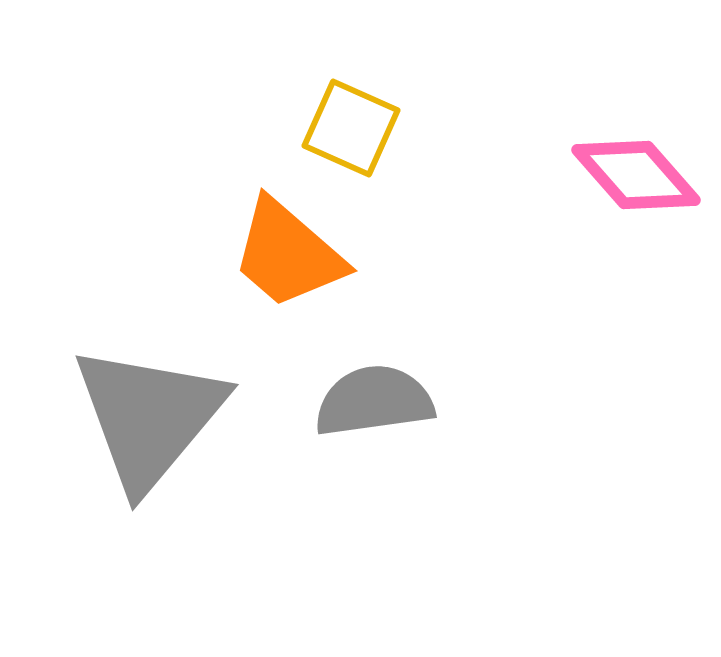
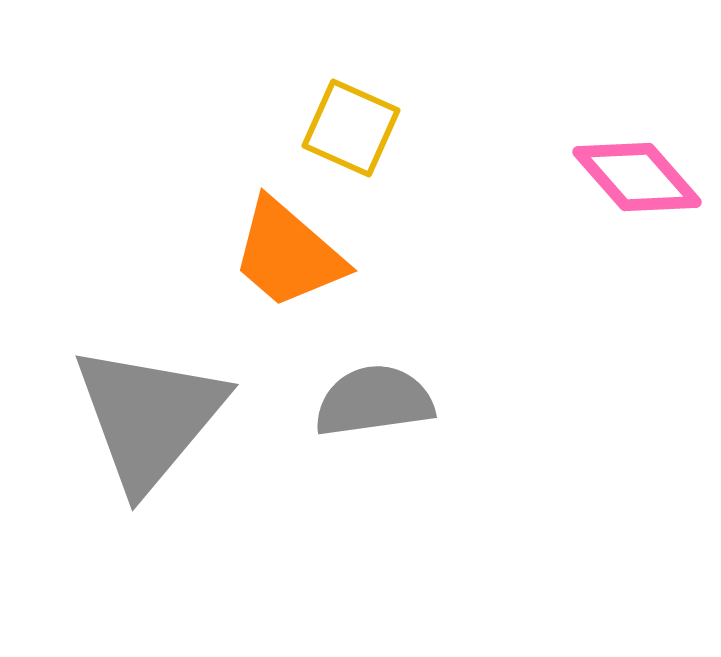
pink diamond: moved 1 px right, 2 px down
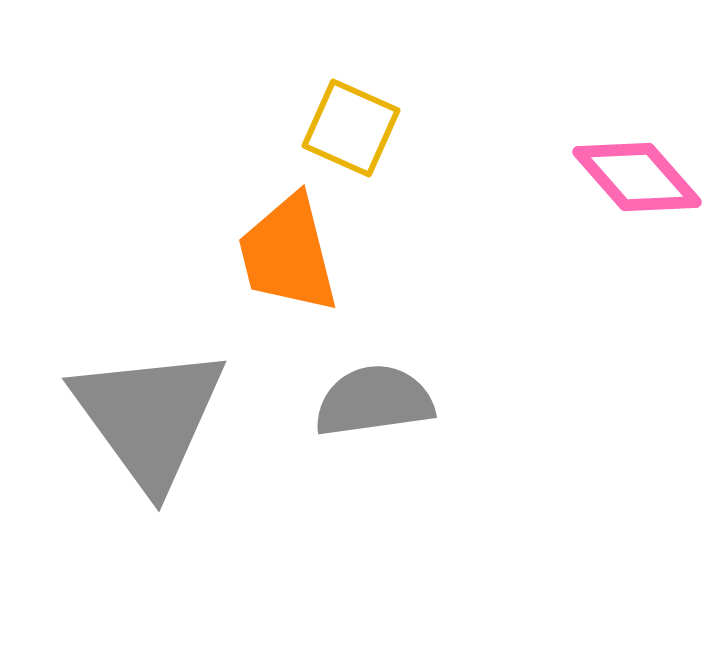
orange trapezoid: rotated 35 degrees clockwise
gray triangle: rotated 16 degrees counterclockwise
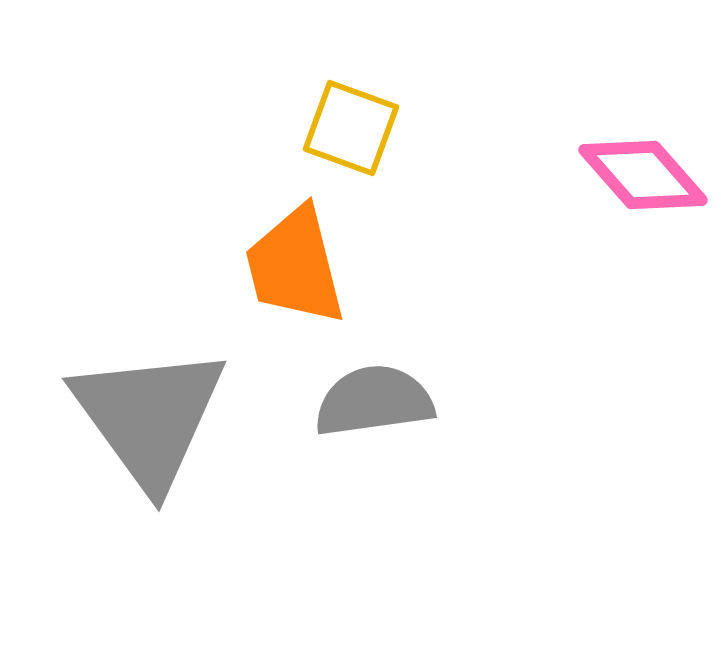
yellow square: rotated 4 degrees counterclockwise
pink diamond: moved 6 px right, 2 px up
orange trapezoid: moved 7 px right, 12 px down
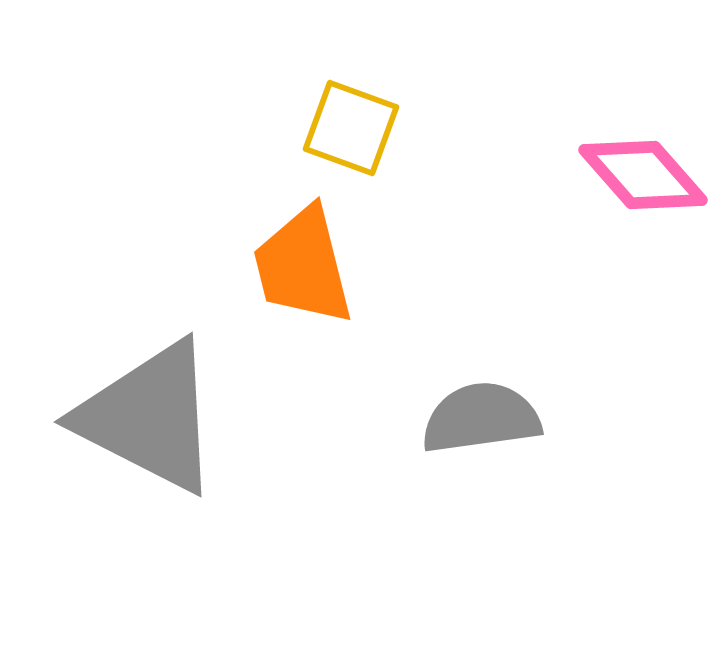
orange trapezoid: moved 8 px right
gray semicircle: moved 107 px right, 17 px down
gray triangle: rotated 27 degrees counterclockwise
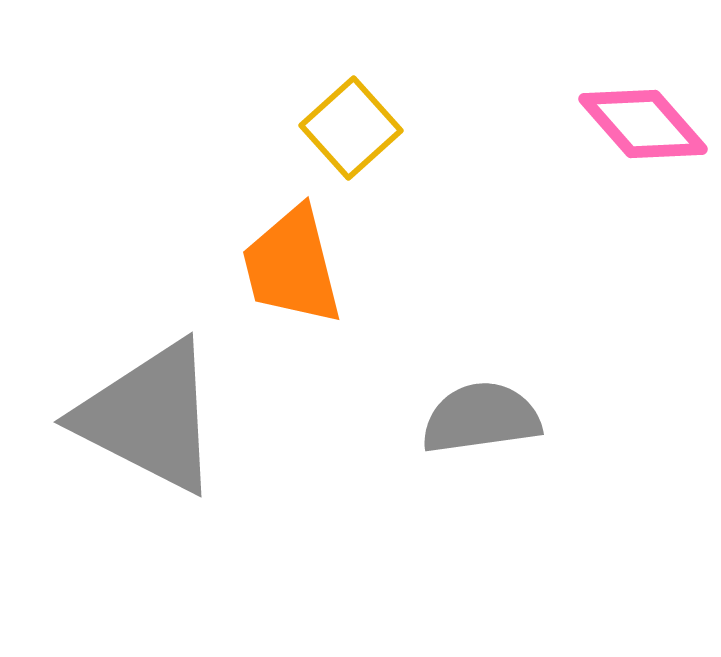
yellow square: rotated 28 degrees clockwise
pink diamond: moved 51 px up
orange trapezoid: moved 11 px left
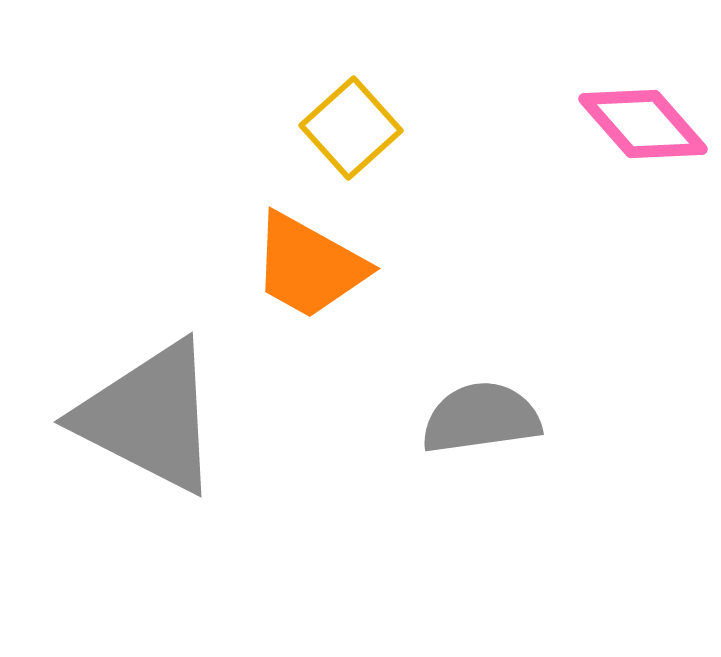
orange trapezoid: moved 17 px right; rotated 47 degrees counterclockwise
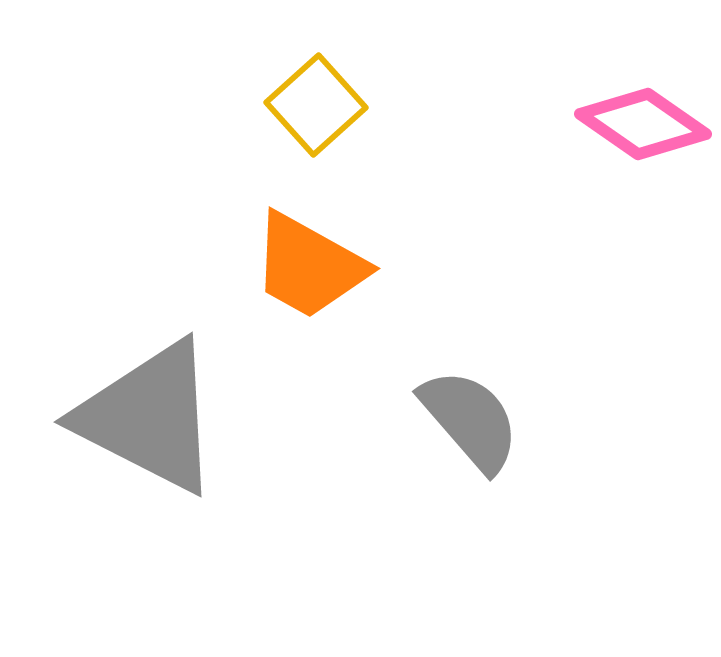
pink diamond: rotated 14 degrees counterclockwise
yellow square: moved 35 px left, 23 px up
gray semicircle: moved 11 px left, 2 px down; rotated 57 degrees clockwise
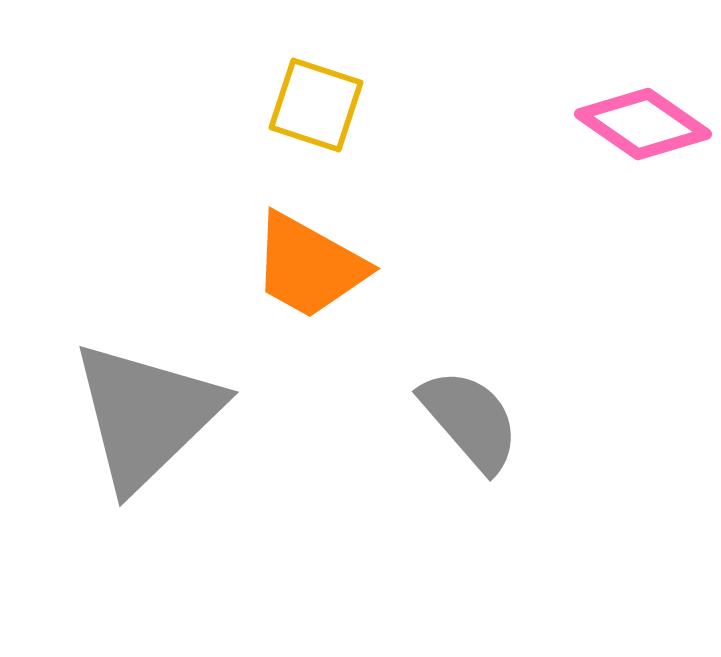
yellow square: rotated 30 degrees counterclockwise
gray triangle: moved 3 px left, 2 px up; rotated 49 degrees clockwise
